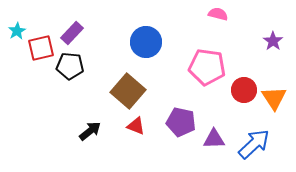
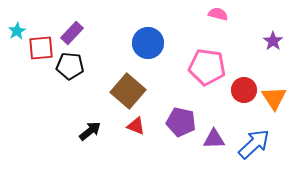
blue circle: moved 2 px right, 1 px down
red square: rotated 8 degrees clockwise
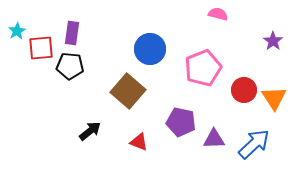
purple rectangle: rotated 35 degrees counterclockwise
blue circle: moved 2 px right, 6 px down
pink pentagon: moved 4 px left, 1 px down; rotated 30 degrees counterclockwise
red triangle: moved 3 px right, 16 px down
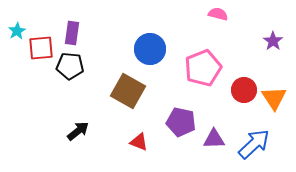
brown square: rotated 12 degrees counterclockwise
black arrow: moved 12 px left
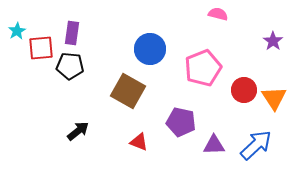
purple triangle: moved 6 px down
blue arrow: moved 2 px right, 1 px down
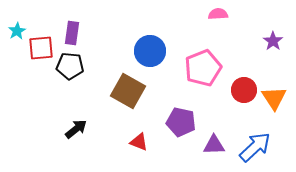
pink semicircle: rotated 18 degrees counterclockwise
blue circle: moved 2 px down
black arrow: moved 2 px left, 2 px up
blue arrow: moved 1 px left, 2 px down
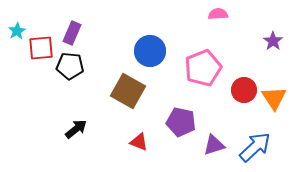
purple rectangle: rotated 15 degrees clockwise
purple triangle: rotated 15 degrees counterclockwise
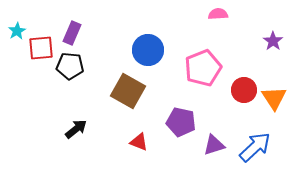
blue circle: moved 2 px left, 1 px up
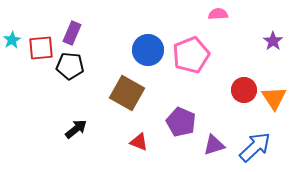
cyan star: moved 5 px left, 9 px down
pink pentagon: moved 12 px left, 13 px up
brown square: moved 1 px left, 2 px down
purple pentagon: rotated 12 degrees clockwise
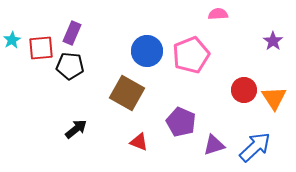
blue circle: moved 1 px left, 1 px down
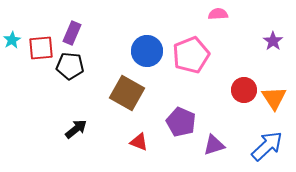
blue arrow: moved 12 px right, 1 px up
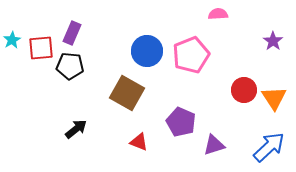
blue arrow: moved 2 px right, 1 px down
